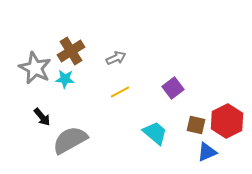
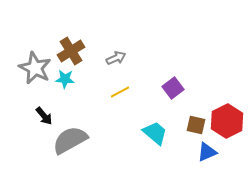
black arrow: moved 2 px right, 1 px up
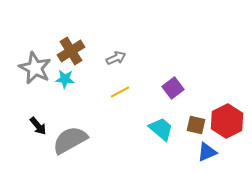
black arrow: moved 6 px left, 10 px down
cyan trapezoid: moved 6 px right, 4 px up
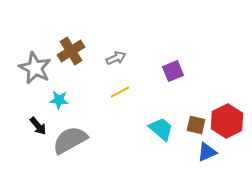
cyan star: moved 6 px left, 21 px down
purple square: moved 17 px up; rotated 15 degrees clockwise
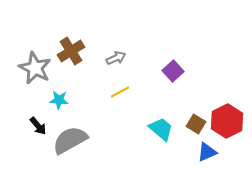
purple square: rotated 20 degrees counterclockwise
brown square: moved 1 px up; rotated 18 degrees clockwise
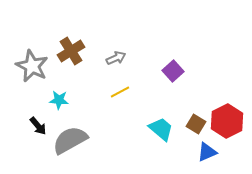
gray star: moved 3 px left, 2 px up
